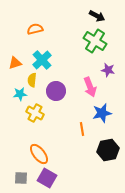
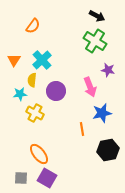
orange semicircle: moved 2 px left, 3 px up; rotated 140 degrees clockwise
orange triangle: moved 1 px left, 3 px up; rotated 40 degrees counterclockwise
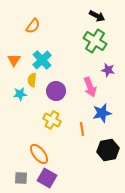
yellow cross: moved 17 px right, 7 px down
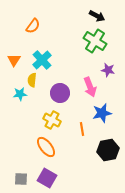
purple circle: moved 4 px right, 2 px down
orange ellipse: moved 7 px right, 7 px up
gray square: moved 1 px down
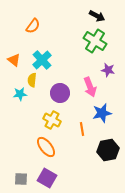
orange triangle: rotated 24 degrees counterclockwise
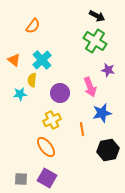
yellow cross: rotated 36 degrees clockwise
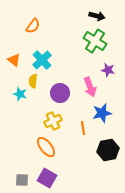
black arrow: rotated 14 degrees counterclockwise
yellow semicircle: moved 1 px right, 1 px down
cyan star: rotated 24 degrees clockwise
yellow cross: moved 1 px right, 1 px down
orange line: moved 1 px right, 1 px up
gray square: moved 1 px right, 1 px down
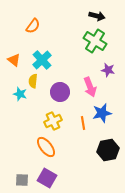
purple circle: moved 1 px up
orange line: moved 5 px up
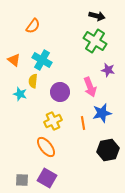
cyan cross: rotated 18 degrees counterclockwise
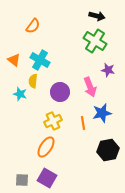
cyan cross: moved 2 px left
orange ellipse: rotated 70 degrees clockwise
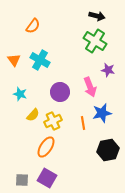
orange triangle: rotated 16 degrees clockwise
yellow semicircle: moved 34 px down; rotated 144 degrees counterclockwise
